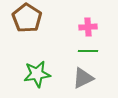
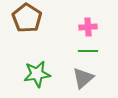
gray triangle: rotated 15 degrees counterclockwise
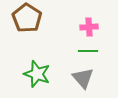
pink cross: moved 1 px right
green star: rotated 28 degrees clockwise
gray triangle: rotated 30 degrees counterclockwise
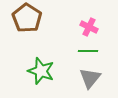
pink cross: rotated 30 degrees clockwise
green star: moved 4 px right, 3 px up
gray triangle: moved 7 px right; rotated 20 degrees clockwise
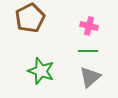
brown pentagon: moved 3 px right; rotated 12 degrees clockwise
pink cross: moved 1 px up; rotated 12 degrees counterclockwise
gray triangle: moved 1 px up; rotated 10 degrees clockwise
